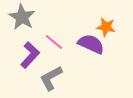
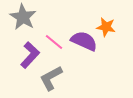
gray star: moved 1 px right
purple semicircle: moved 7 px left, 3 px up
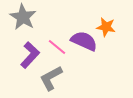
pink line: moved 3 px right, 5 px down
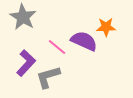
orange star: rotated 12 degrees counterclockwise
purple L-shape: moved 4 px left, 8 px down
gray L-shape: moved 3 px left, 1 px up; rotated 12 degrees clockwise
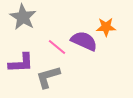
purple L-shape: moved 5 px left; rotated 44 degrees clockwise
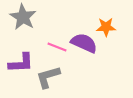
purple semicircle: moved 2 px down
pink line: rotated 18 degrees counterclockwise
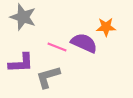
gray star: rotated 12 degrees counterclockwise
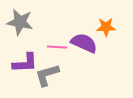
gray star: moved 3 px left, 5 px down; rotated 8 degrees counterclockwise
pink line: rotated 18 degrees counterclockwise
purple L-shape: moved 4 px right
gray L-shape: moved 1 px left, 2 px up
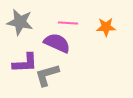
purple semicircle: moved 27 px left
pink line: moved 11 px right, 24 px up
